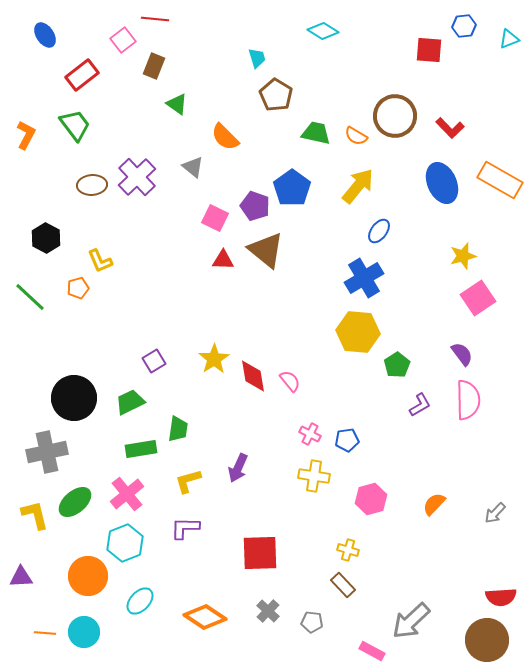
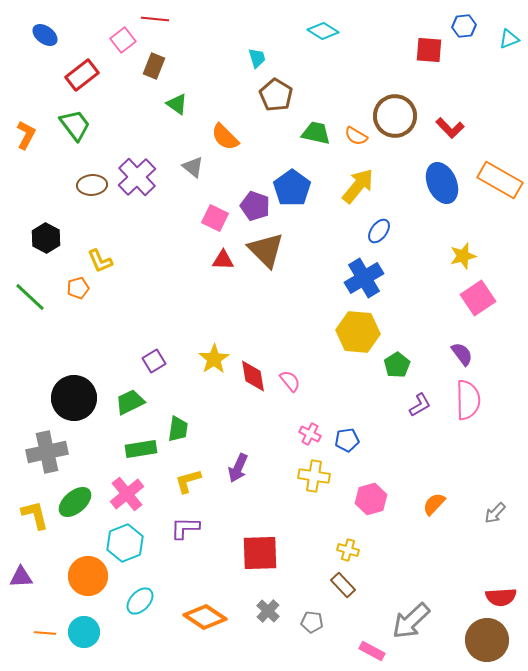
blue ellipse at (45, 35): rotated 20 degrees counterclockwise
brown triangle at (266, 250): rotated 6 degrees clockwise
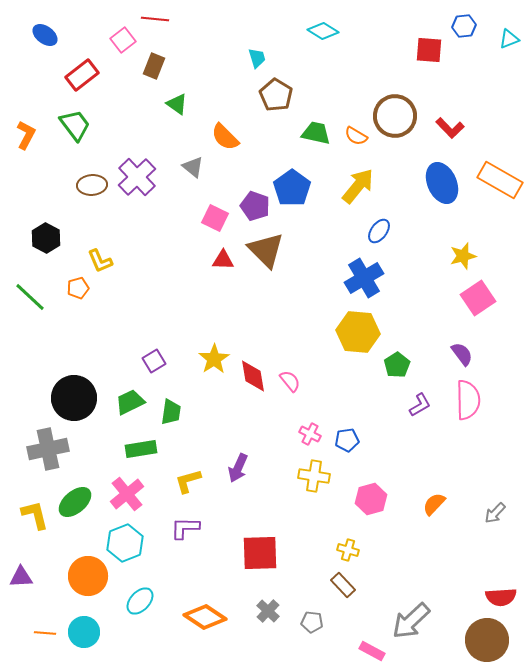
green trapezoid at (178, 429): moved 7 px left, 17 px up
gray cross at (47, 452): moved 1 px right, 3 px up
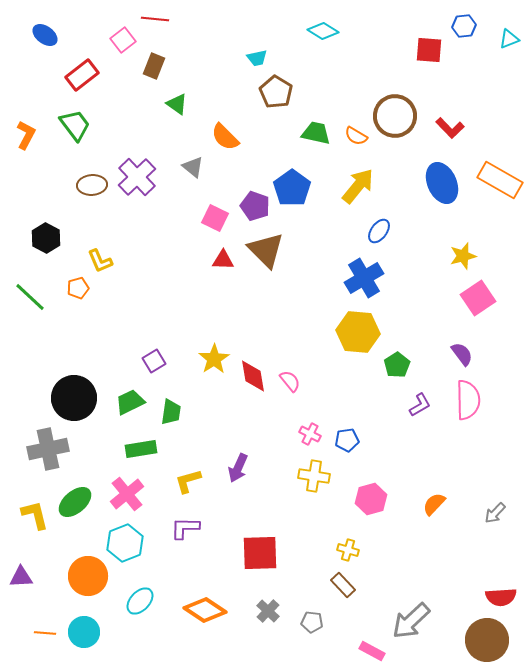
cyan trapezoid at (257, 58): rotated 95 degrees clockwise
brown pentagon at (276, 95): moved 3 px up
orange diamond at (205, 617): moved 7 px up
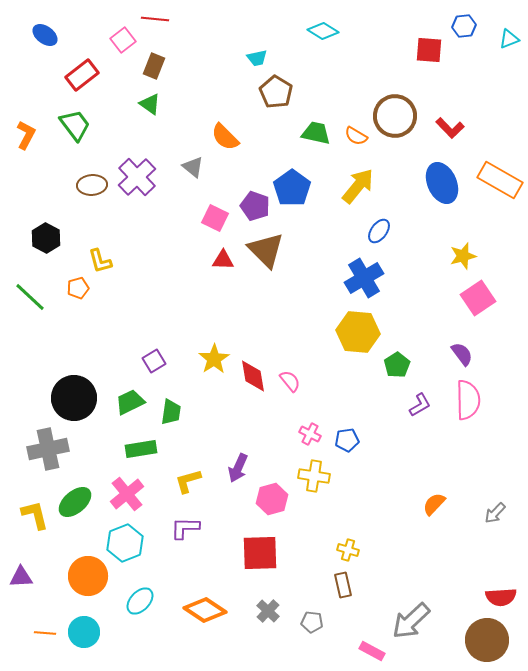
green triangle at (177, 104): moved 27 px left
yellow L-shape at (100, 261): rotated 8 degrees clockwise
pink hexagon at (371, 499): moved 99 px left
brown rectangle at (343, 585): rotated 30 degrees clockwise
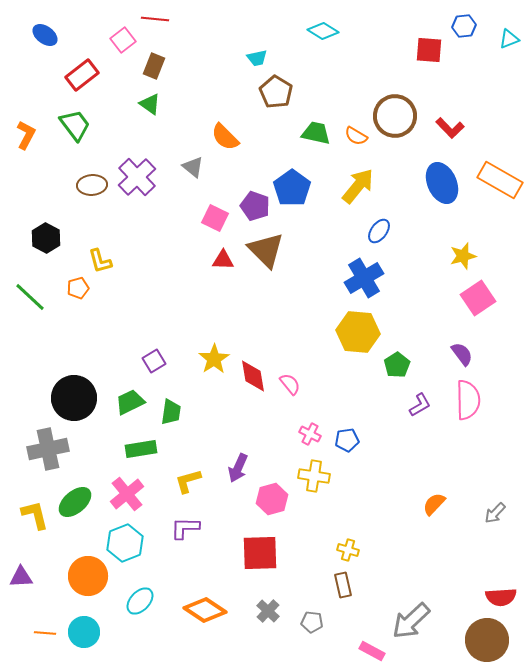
pink semicircle at (290, 381): moved 3 px down
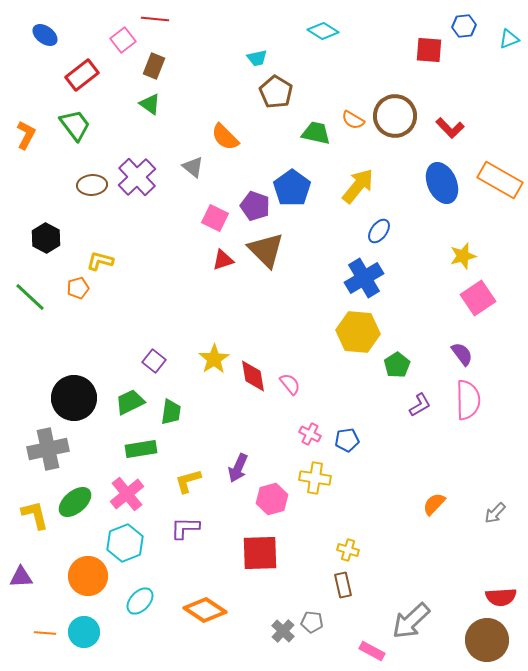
orange semicircle at (356, 136): moved 3 px left, 16 px up
red triangle at (223, 260): rotated 20 degrees counterclockwise
yellow L-shape at (100, 261): rotated 120 degrees clockwise
purple square at (154, 361): rotated 20 degrees counterclockwise
yellow cross at (314, 476): moved 1 px right, 2 px down
gray cross at (268, 611): moved 15 px right, 20 px down
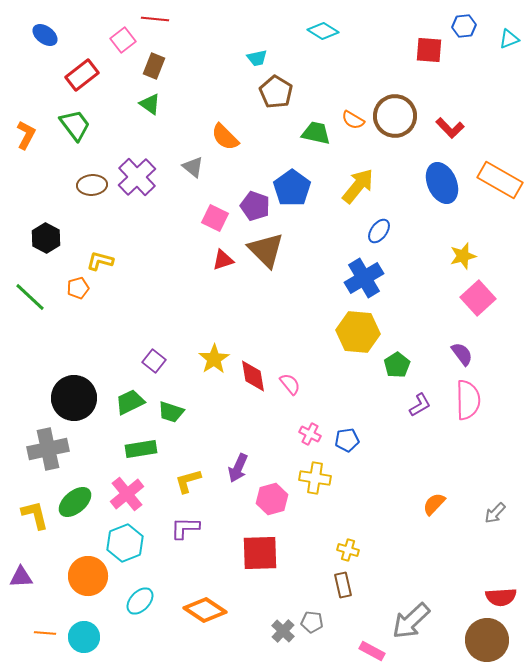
pink square at (478, 298): rotated 8 degrees counterclockwise
green trapezoid at (171, 412): rotated 100 degrees clockwise
cyan circle at (84, 632): moved 5 px down
